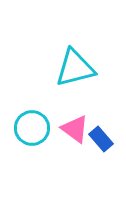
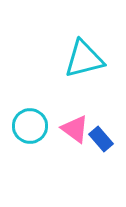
cyan triangle: moved 9 px right, 9 px up
cyan circle: moved 2 px left, 2 px up
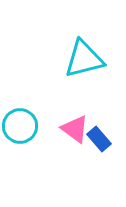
cyan circle: moved 10 px left
blue rectangle: moved 2 px left
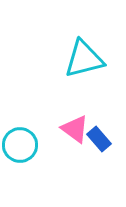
cyan circle: moved 19 px down
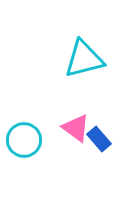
pink triangle: moved 1 px right, 1 px up
cyan circle: moved 4 px right, 5 px up
